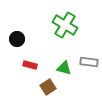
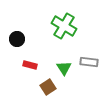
green cross: moved 1 px left, 1 px down
green triangle: rotated 42 degrees clockwise
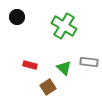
black circle: moved 22 px up
green triangle: rotated 14 degrees counterclockwise
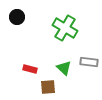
green cross: moved 1 px right, 2 px down
red rectangle: moved 4 px down
brown square: rotated 28 degrees clockwise
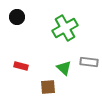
green cross: rotated 30 degrees clockwise
red rectangle: moved 9 px left, 3 px up
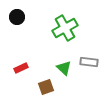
red rectangle: moved 2 px down; rotated 40 degrees counterclockwise
brown square: moved 2 px left; rotated 14 degrees counterclockwise
